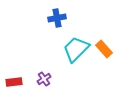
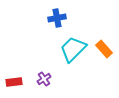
cyan trapezoid: moved 3 px left
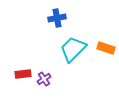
orange rectangle: moved 2 px right, 1 px up; rotated 30 degrees counterclockwise
red rectangle: moved 9 px right, 8 px up
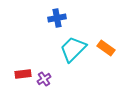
orange rectangle: rotated 18 degrees clockwise
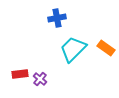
red rectangle: moved 3 px left
purple cross: moved 4 px left; rotated 16 degrees counterclockwise
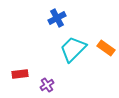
blue cross: rotated 18 degrees counterclockwise
purple cross: moved 7 px right, 6 px down; rotated 16 degrees clockwise
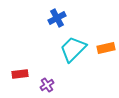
orange rectangle: rotated 48 degrees counterclockwise
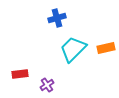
blue cross: rotated 12 degrees clockwise
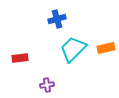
blue cross: moved 1 px down
red rectangle: moved 16 px up
purple cross: rotated 24 degrees clockwise
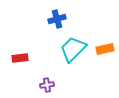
orange rectangle: moved 1 px left, 1 px down
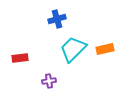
purple cross: moved 2 px right, 4 px up
